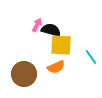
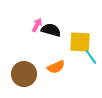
yellow square: moved 19 px right, 3 px up
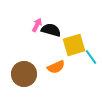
yellow square: moved 6 px left, 3 px down; rotated 20 degrees counterclockwise
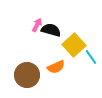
yellow square: rotated 25 degrees counterclockwise
brown circle: moved 3 px right, 1 px down
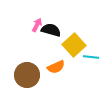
cyan line: rotated 49 degrees counterclockwise
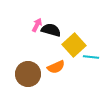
brown circle: moved 1 px right, 1 px up
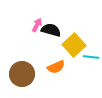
brown circle: moved 6 px left
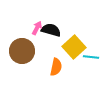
pink arrow: moved 3 px down
yellow square: moved 2 px down
orange semicircle: rotated 54 degrees counterclockwise
brown circle: moved 23 px up
